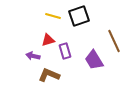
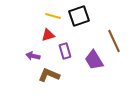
red triangle: moved 5 px up
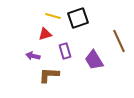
black square: moved 1 px left, 2 px down
red triangle: moved 3 px left, 1 px up
brown line: moved 5 px right
brown L-shape: rotated 20 degrees counterclockwise
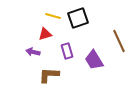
purple rectangle: moved 2 px right
purple arrow: moved 4 px up
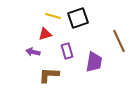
purple trapezoid: moved 2 px down; rotated 140 degrees counterclockwise
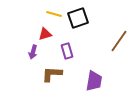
yellow line: moved 1 px right, 2 px up
brown line: rotated 60 degrees clockwise
purple arrow: rotated 88 degrees counterclockwise
purple trapezoid: moved 19 px down
brown L-shape: moved 3 px right, 1 px up
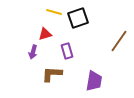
yellow line: moved 2 px up
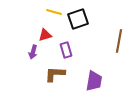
black square: moved 1 px down
red triangle: moved 1 px down
brown line: rotated 25 degrees counterclockwise
purple rectangle: moved 1 px left, 1 px up
brown L-shape: moved 3 px right
